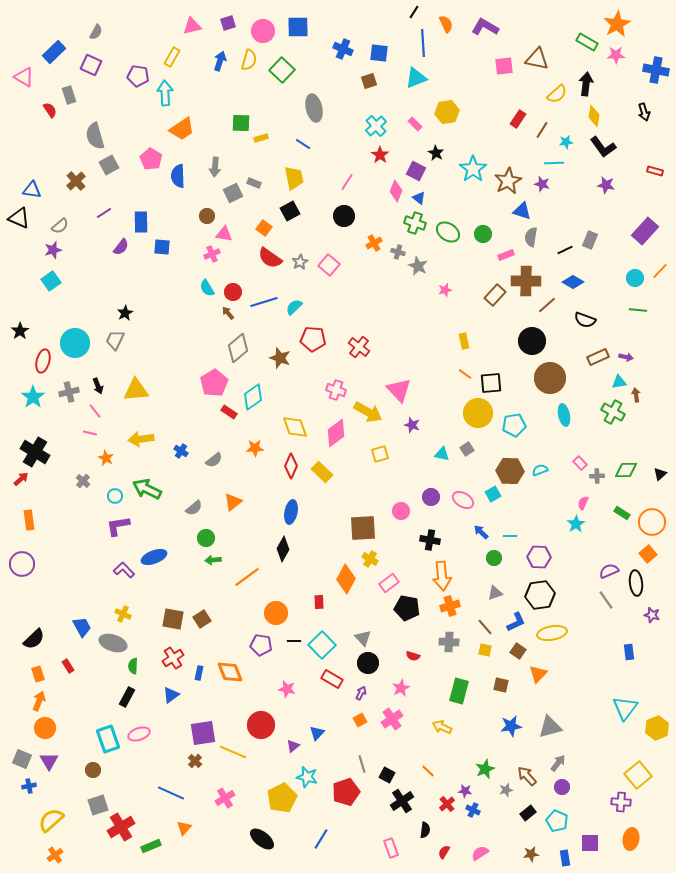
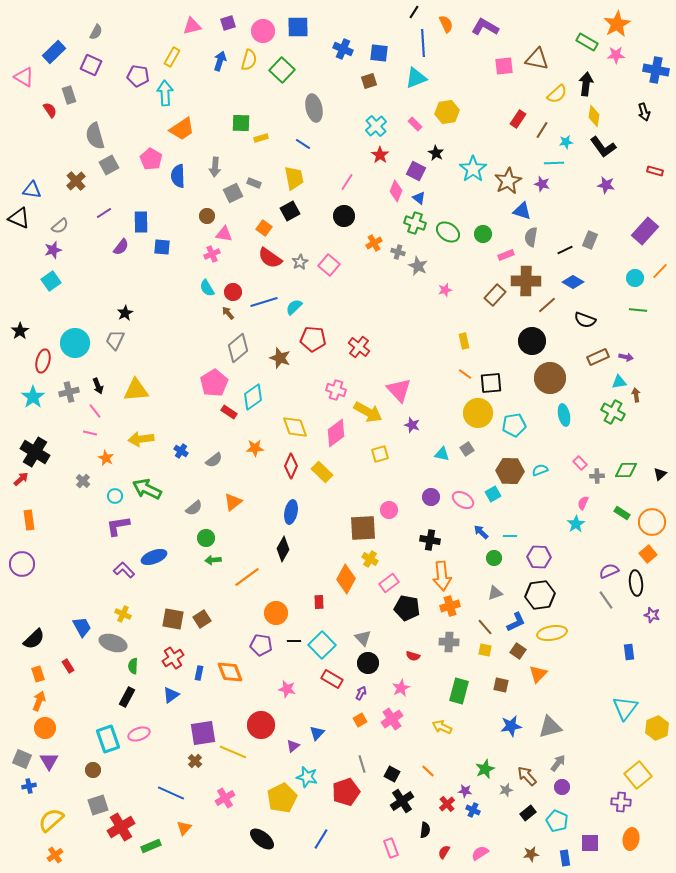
pink circle at (401, 511): moved 12 px left, 1 px up
black square at (387, 775): moved 5 px right, 1 px up
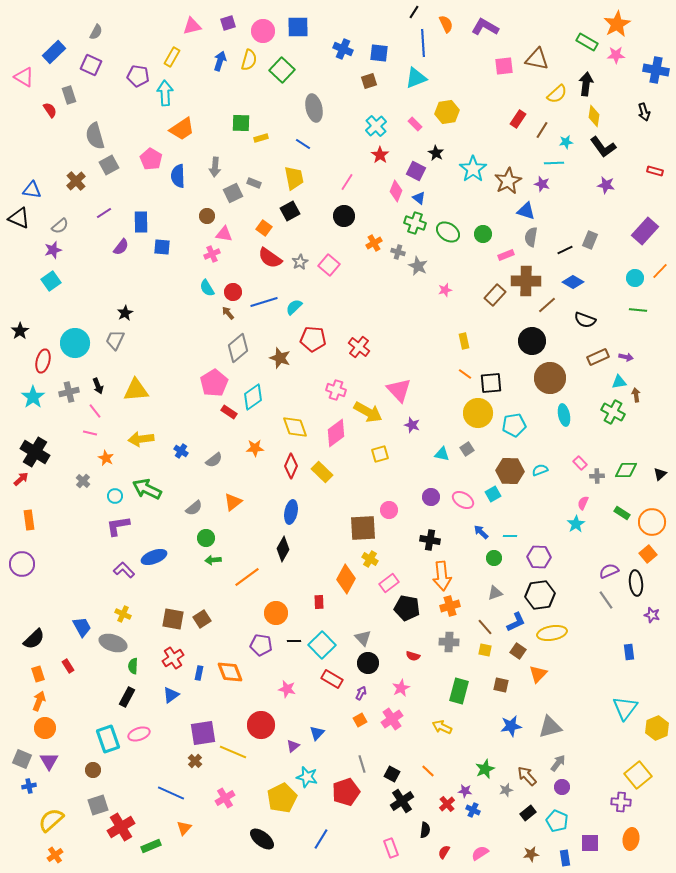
blue triangle at (522, 211): moved 4 px right
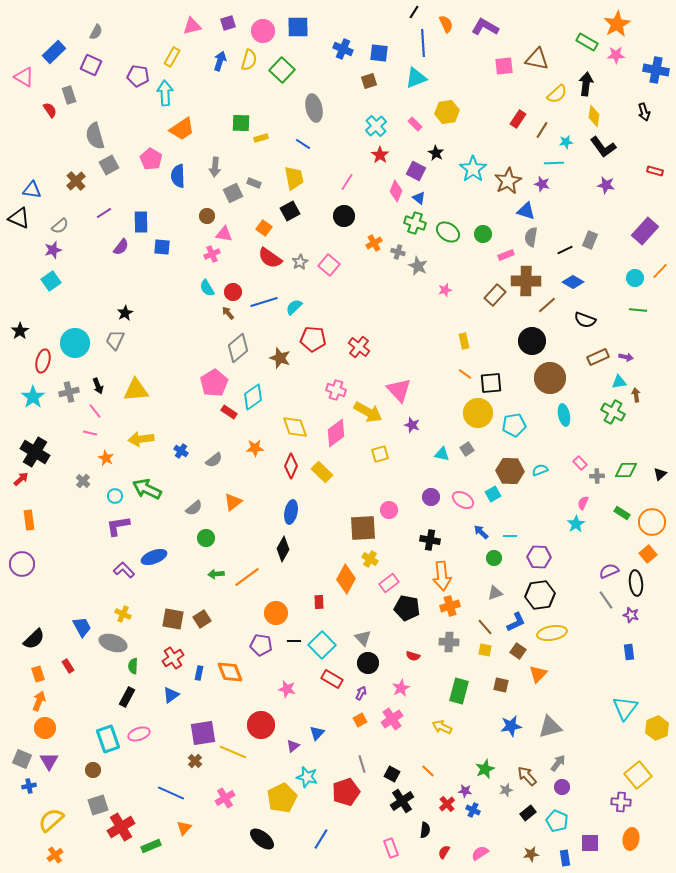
green arrow at (213, 560): moved 3 px right, 14 px down
purple star at (652, 615): moved 21 px left
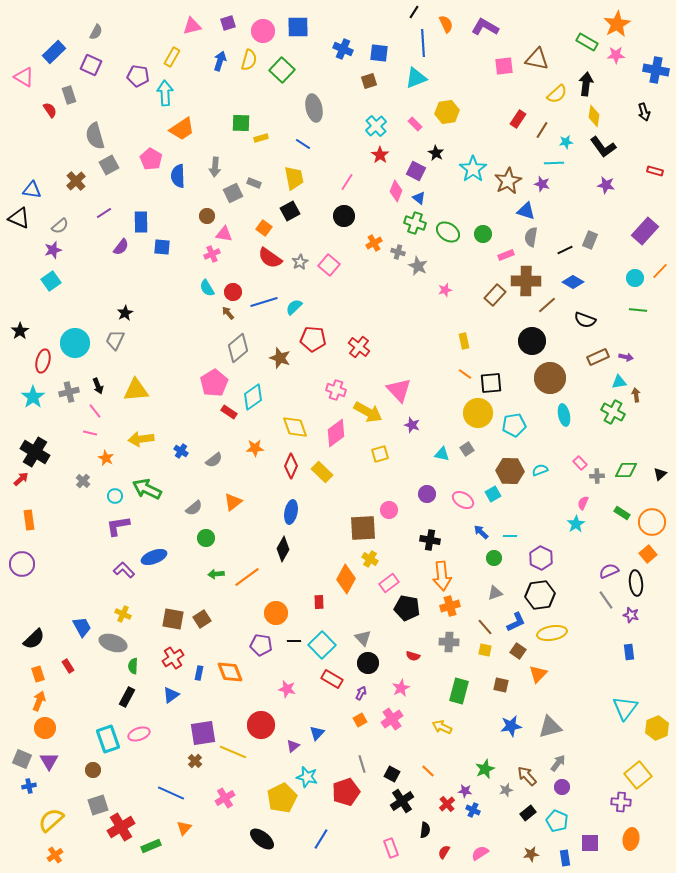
purple circle at (431, 497): moved 4 px left, 3 px up
purple hexagon at (539, 557): moved 2 px right, 1 px down; rotated 25 degrees clockwise
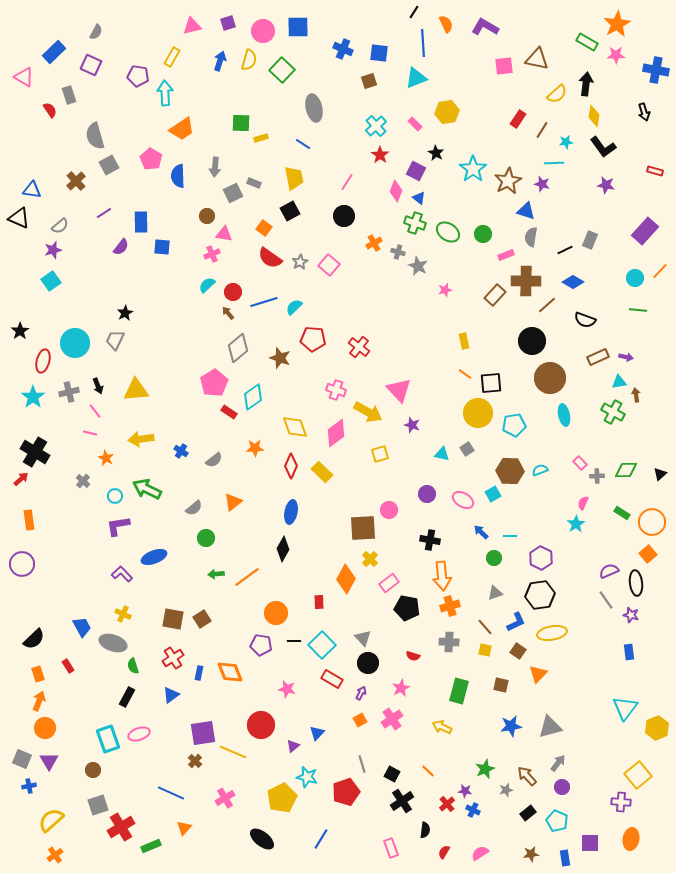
cyan semicircle at (207, 288): moved 3 px up; rotated 78 degrees clockwise
yellow cross at (370, 559): rotated 14 degrees clockwise
purple L-shape at (124, 570): moved 2 px left, 4 px down
green semicircle at (133, 666): rotated 21 degrees counterclockwise
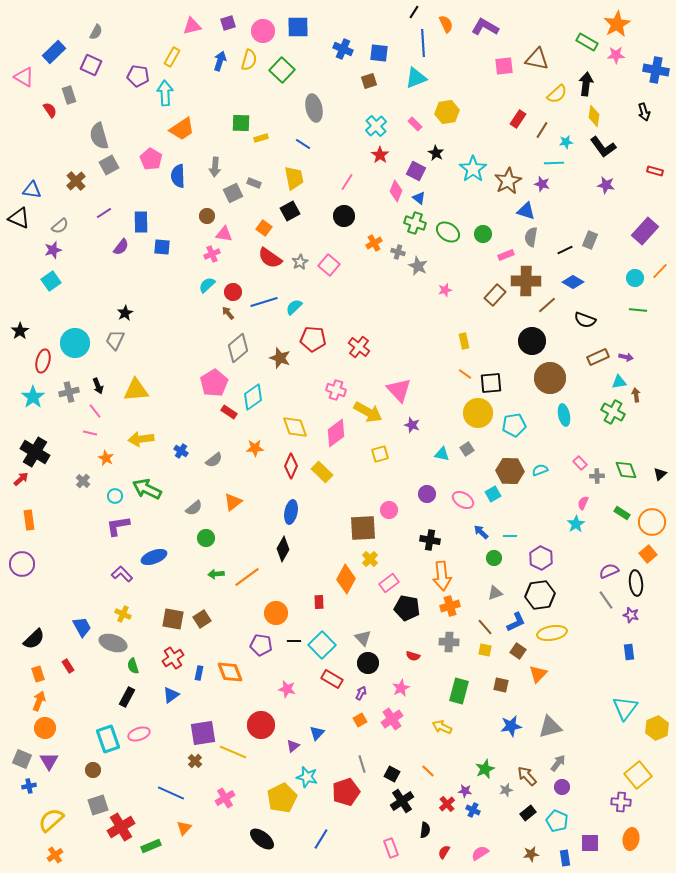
gray semicircle at (95, 136): moved 4 px right
green diamond at (626, 470): rotated 70 degrees clockwise
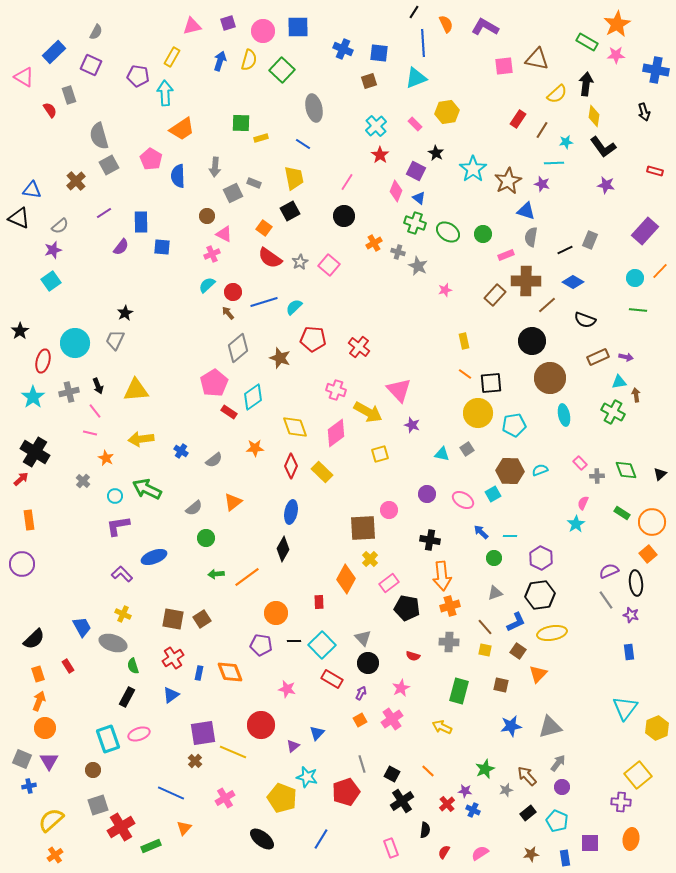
pink triangle at (224, 234): rotated 18 degrees clockwise
yellow pentagon at (282, 798): rotated 24 degrees counterclockwise
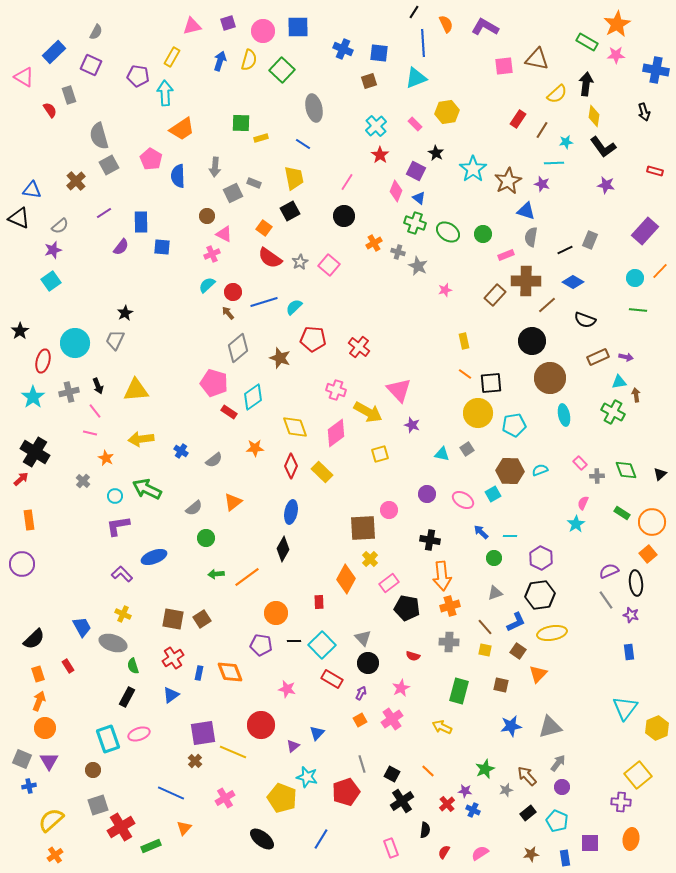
pink pentagon at (214, 383): rotated 24 degrees counterclockwise
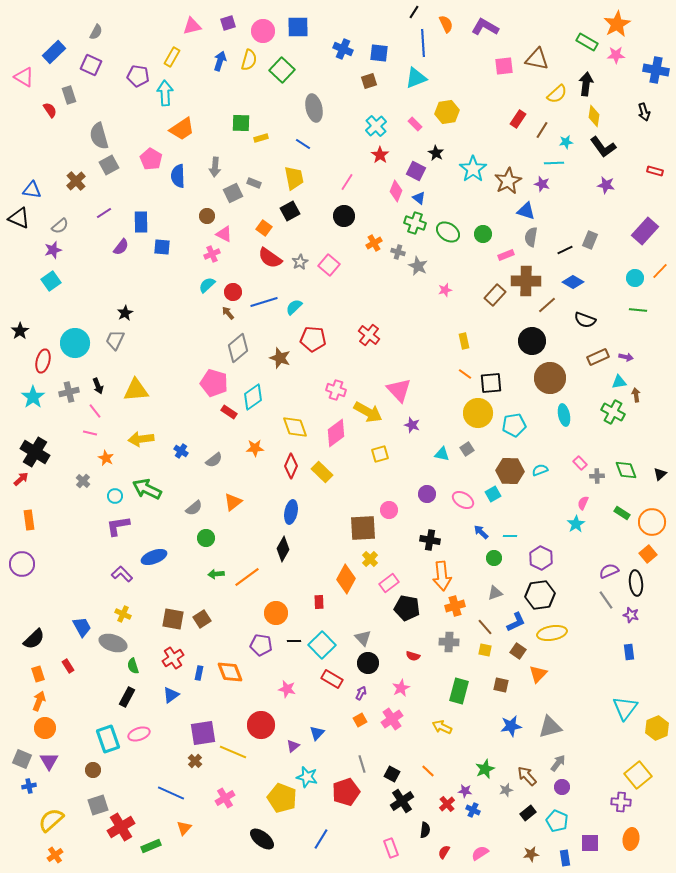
red cross at (359, 347): moved 10 px right, 12 px up
orange cross at (450, 606): moved 5 px right
